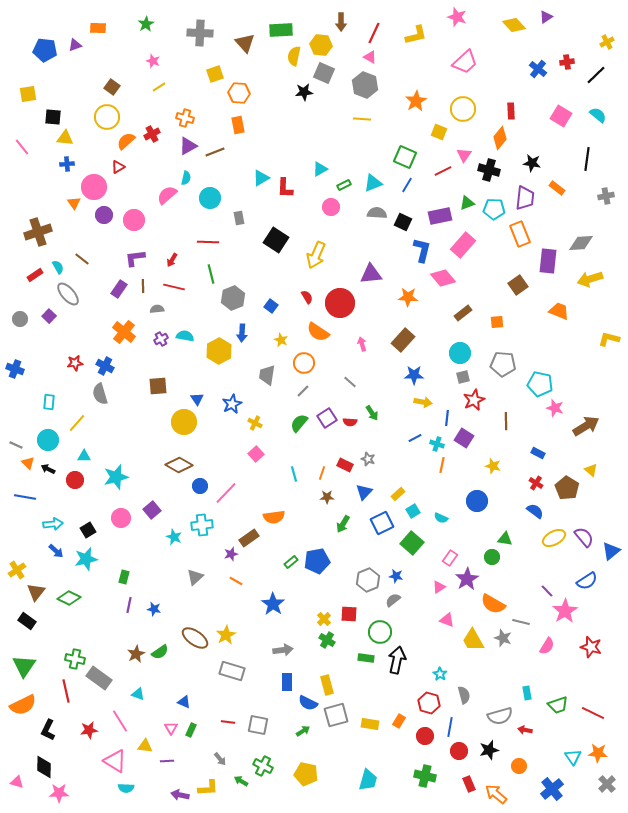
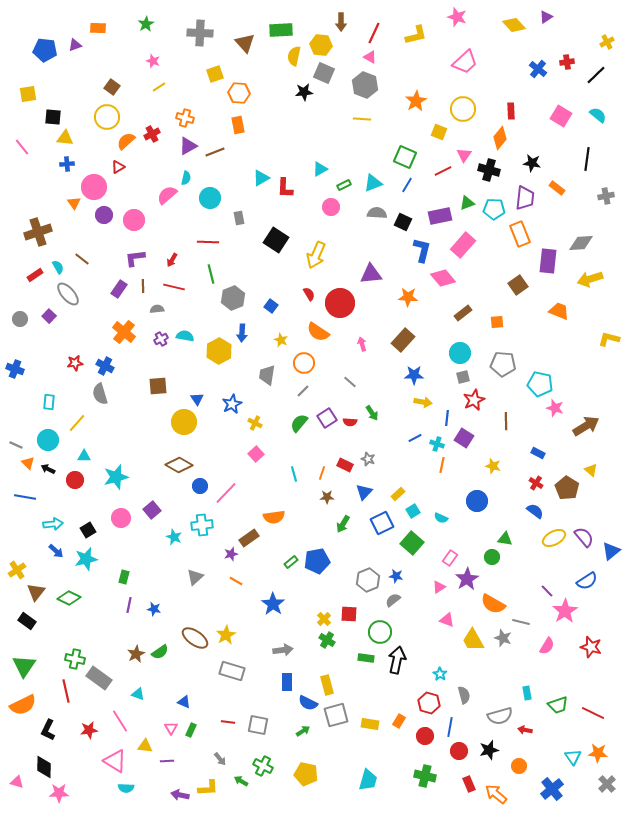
red semicircle at (307, 297): moved 2 px right, 3 px up
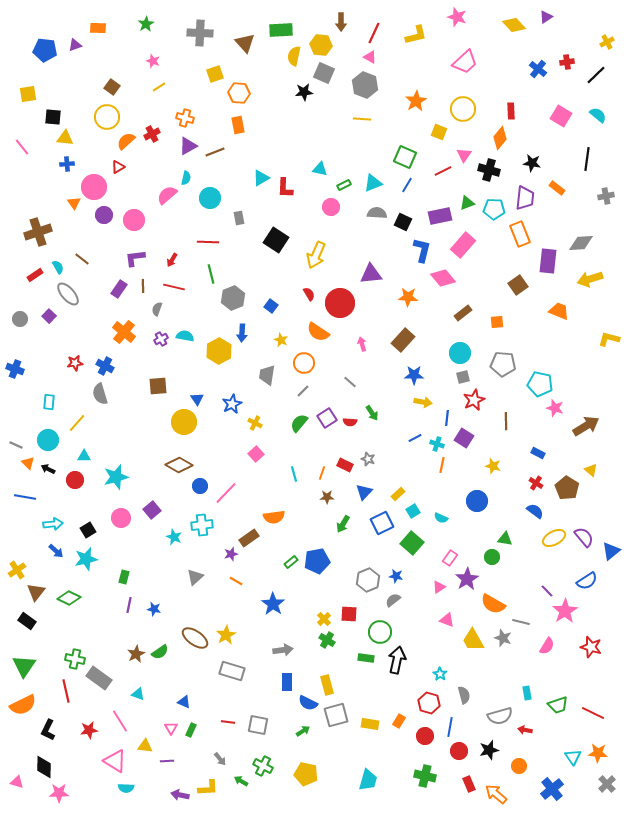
cyan triangle at (320, 169): rotated 42 degrees clockwise
gray semicircle at (157, 309): rotated 64 degrees counterclockwise
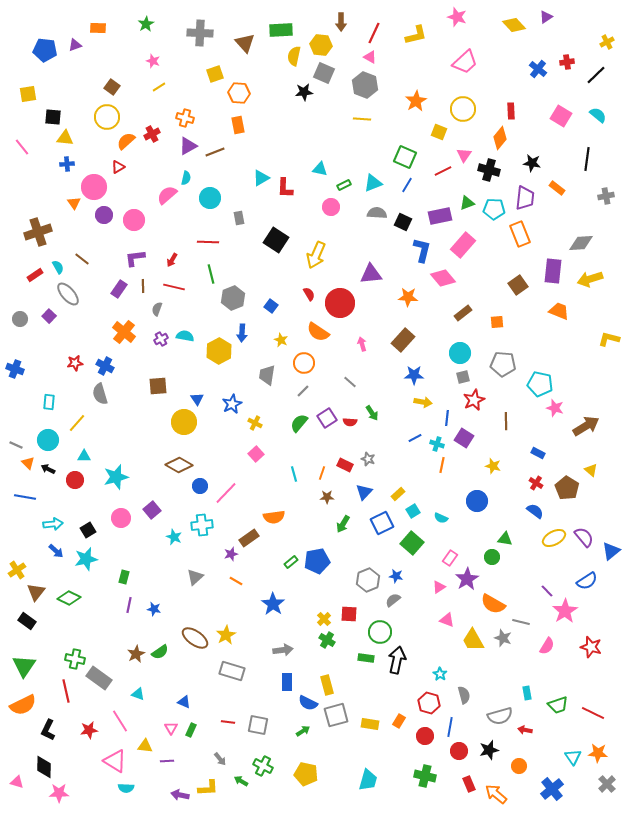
purple rectangle at (548, 261): moved 5 px right, 10 px down
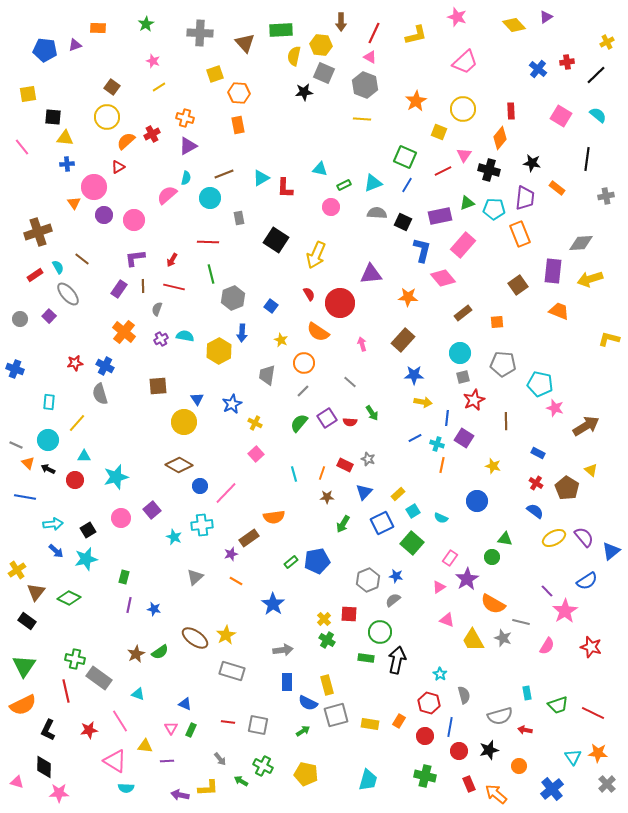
brown line at (215, 152): moved 9 px right, 22 px down
blue triangle at (184, 702): moved 1 px right, 2 px down
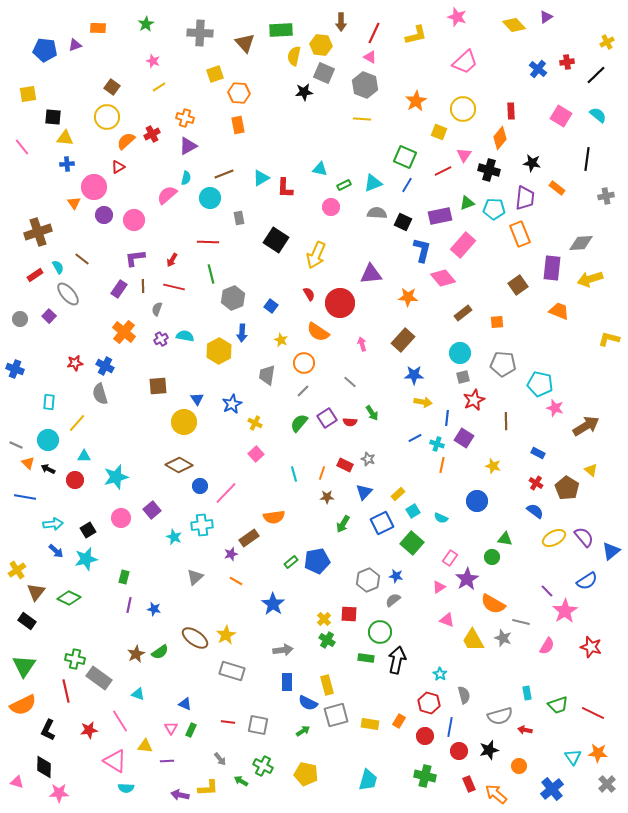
purple rectangle at (553, 271): moved 1 px left, 3 px up
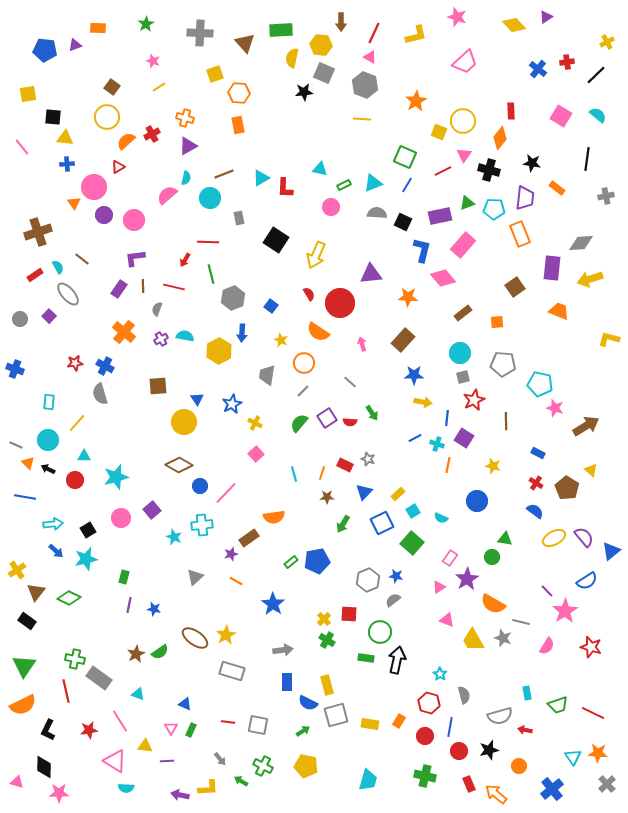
yellow semicircle at (294, 56): moved 2 px left, 2 px down
yellow circle at (463, 109): moved 12 px down
red arrow at (172, 260): moved 13 px right
brown square at (518, 285): moved 3 px left, 2 px down
orange line at (442, 465): moved 6 px right
yellow pentagon at (306, 774): moved 8 px up
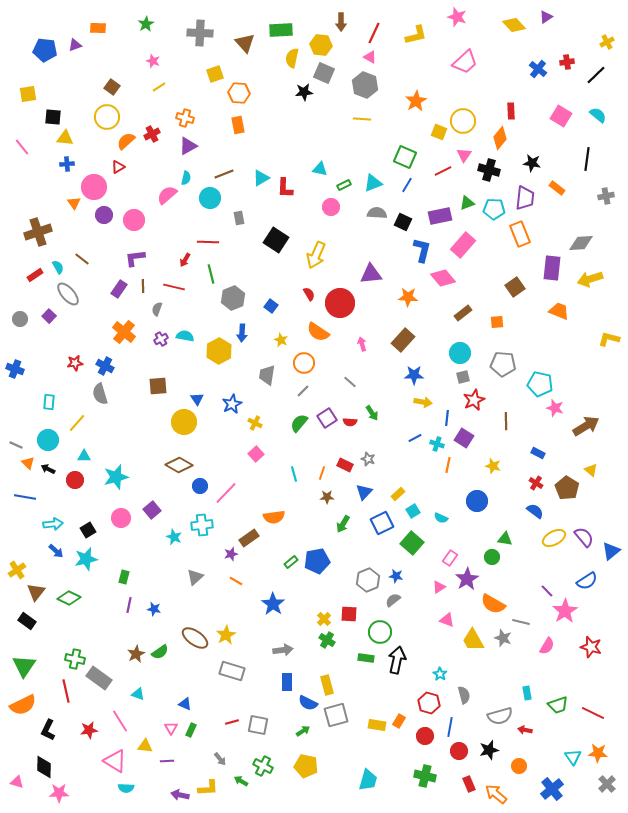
red line at (228, 722): moved 4 px right; rotated 24 degrees counterclockwise
yellow rectangle at (370, 724): moved 7 px right, 1 px down
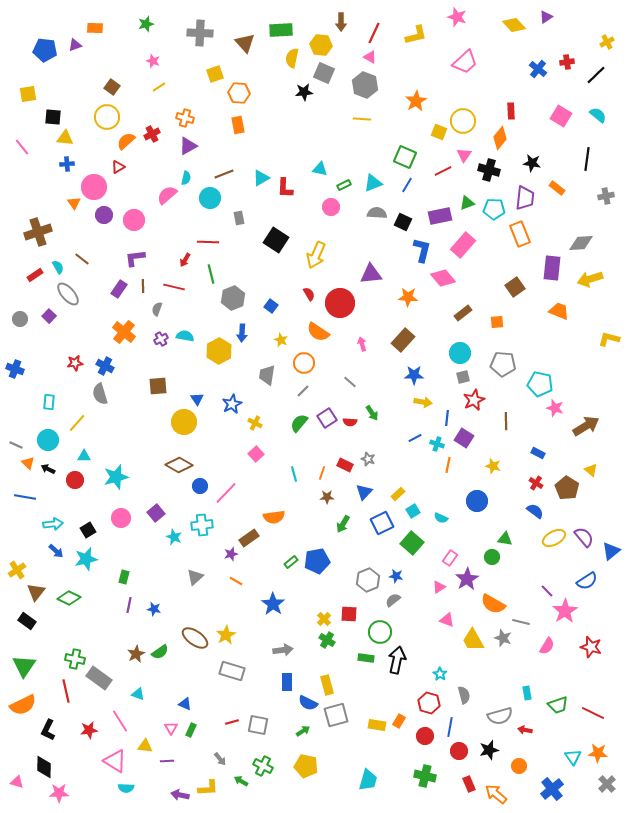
green star at (146, 24): rotated 14 degrees clockwise
orange rectangle at (98, 28): moved 3 px left
purple square at (152, 510): moved 4 px right, 3 px down
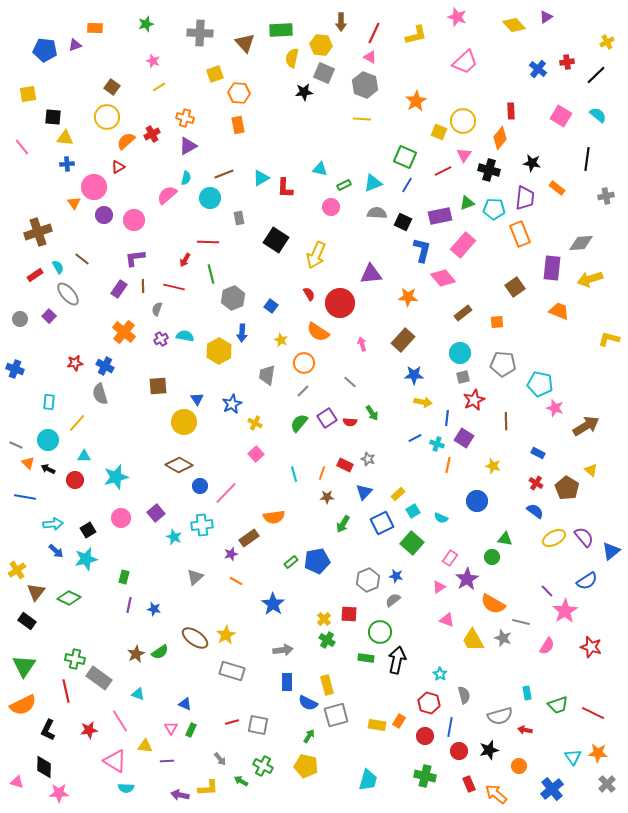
green arrow at (303, 731): moved 6 px right, 5 px down; rotated 24 degrees counterclockwise
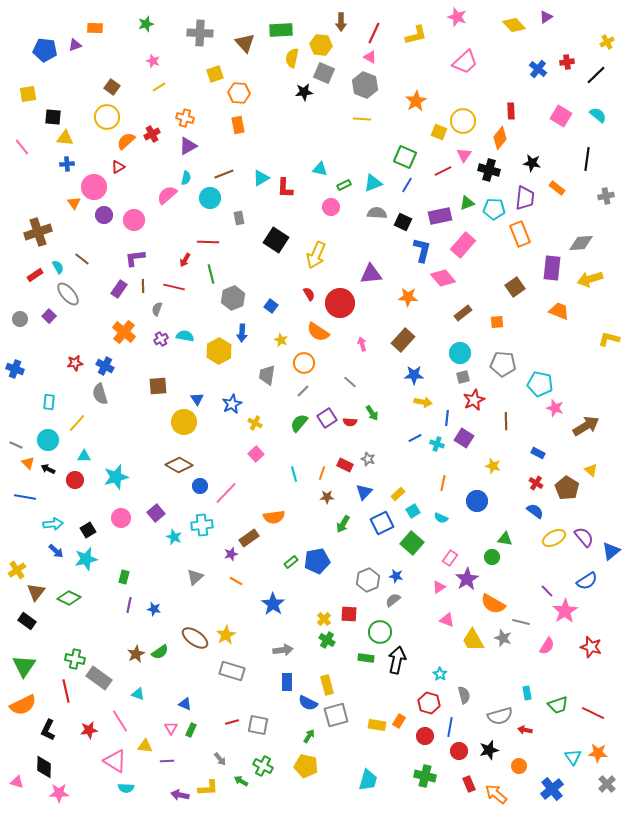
orange line at (448, 465): moved 5 px left, 18 px down
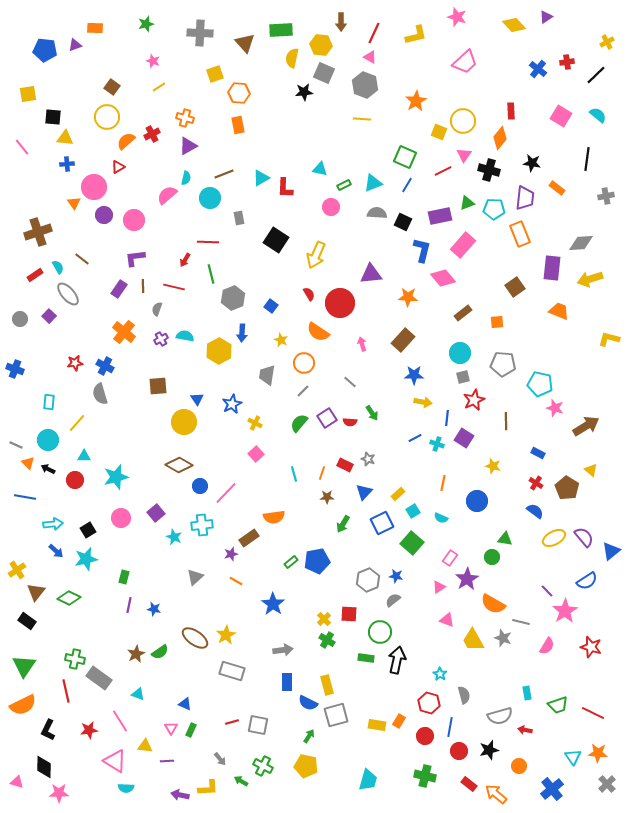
red rectangle at (469, 784): rotated 28 degrees counterclockwise
